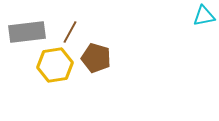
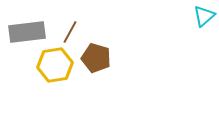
cyan triangle: rotated 30 degrees counterclockwise
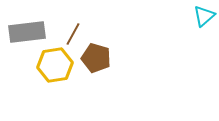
brown line: moved 3 px right, 2 px down
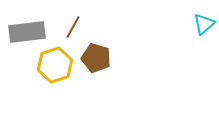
cyan triangle: moved 8 px down
brown line: moved 7 px up
yellow hexagon: rotated 8 degrees counterclockwise
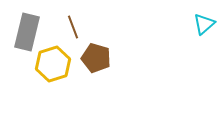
brown line: rotated 50 degrees counterclockwise
gray rectangle: rotated 69 degrees counterclockwise
yellow hexagon: moved 2 px left, 1 px up
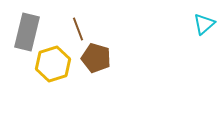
brown line: moved 5 px right, 2 px down
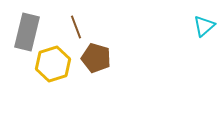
cyan triangle: moved 2 px down
brown line: moved 2 px left, 2 px up
